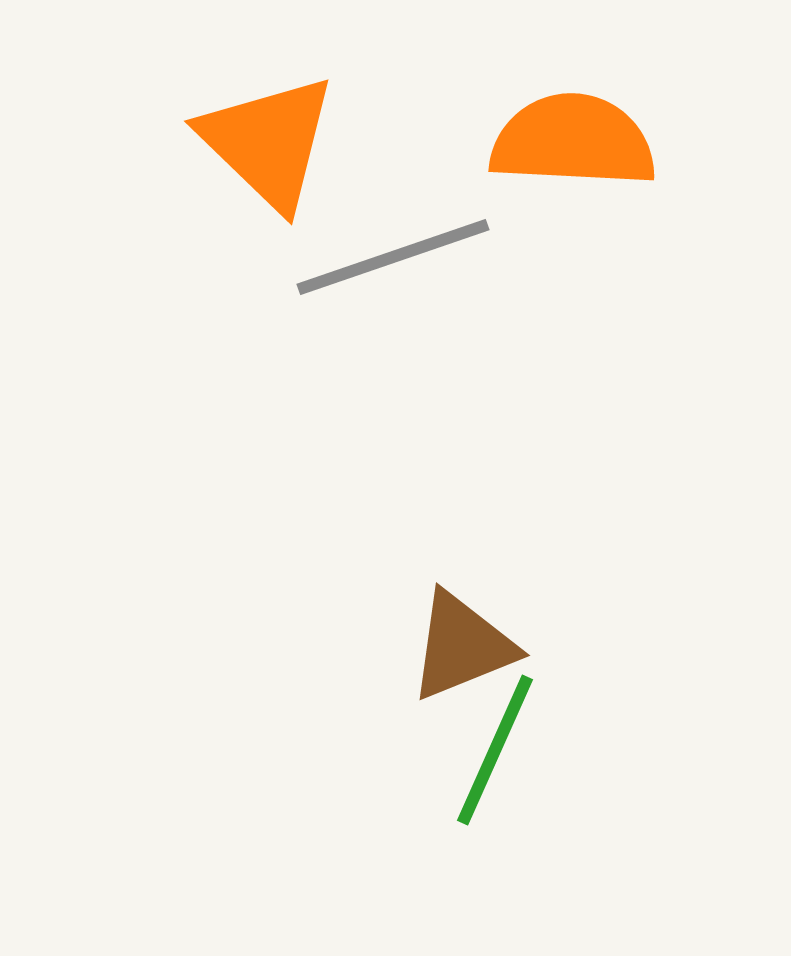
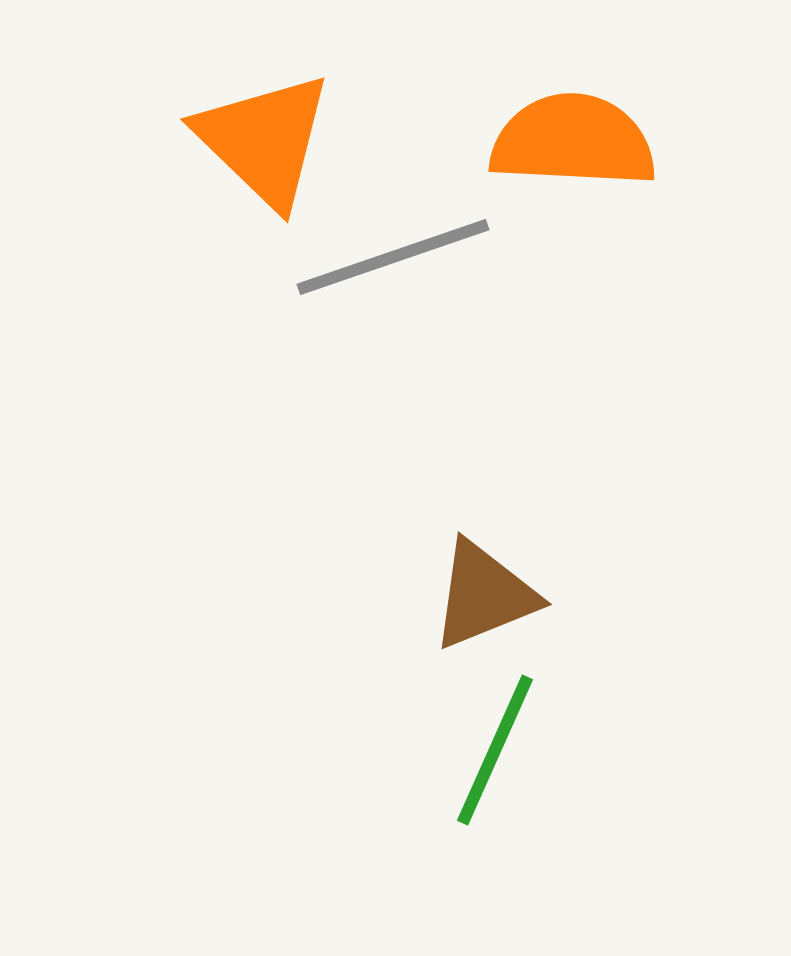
orange triangle: moved 4 px left, 2 px up
brown triangle: moved 22 px right, 51 px up
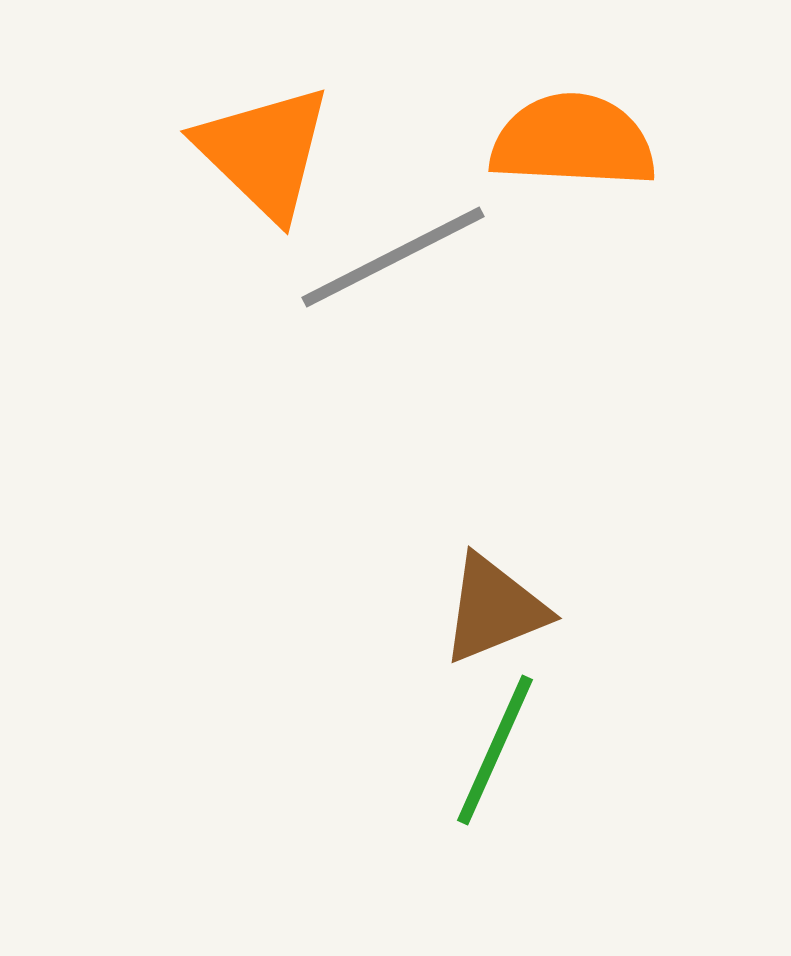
orange triangle: moved 12 px down
gray line: rotated 8 degrees counterclockwise
brown triangle: moved 10 px right, 14 px down
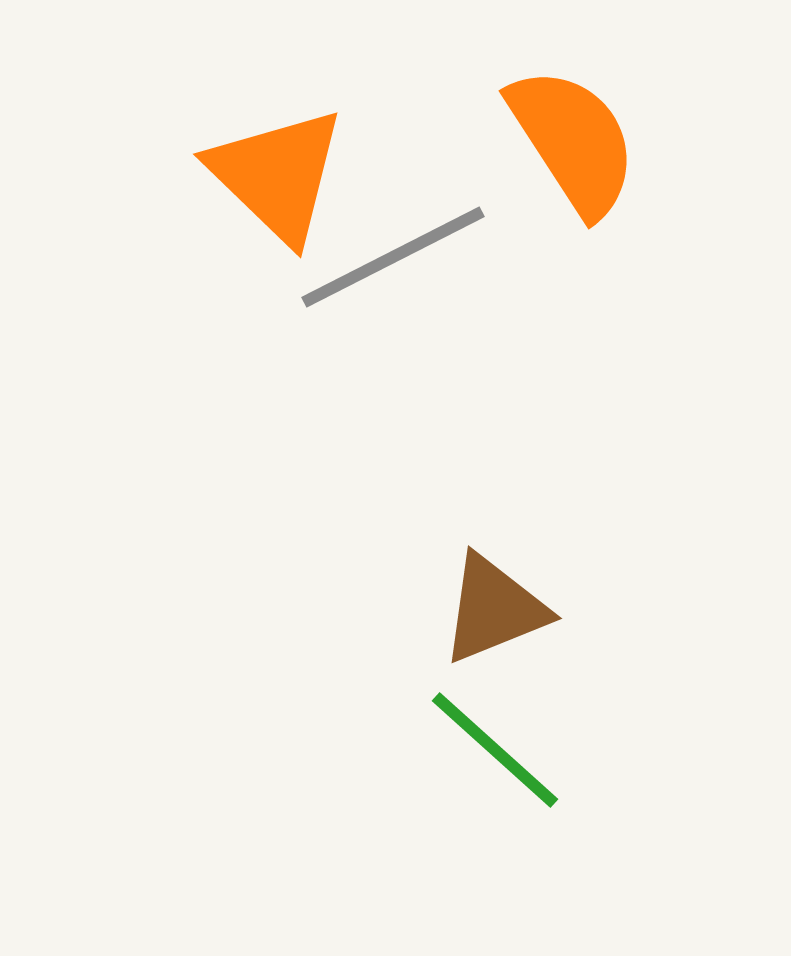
orange semicircle: rotated 54 degrees clockwise
orange triangle: moved 13 px right, 23 px down
green line: rotated 72 degrees counterclockwise
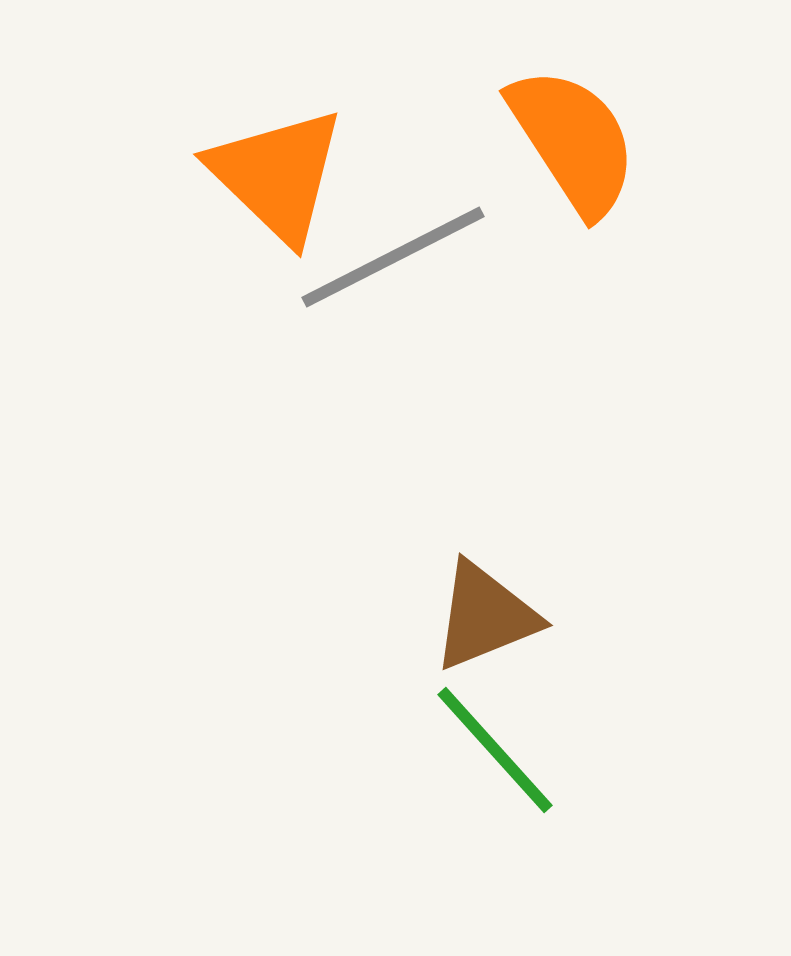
brown triangle: moved 9 px left, 7 px down
green line: rotated 6 degrees clockwise
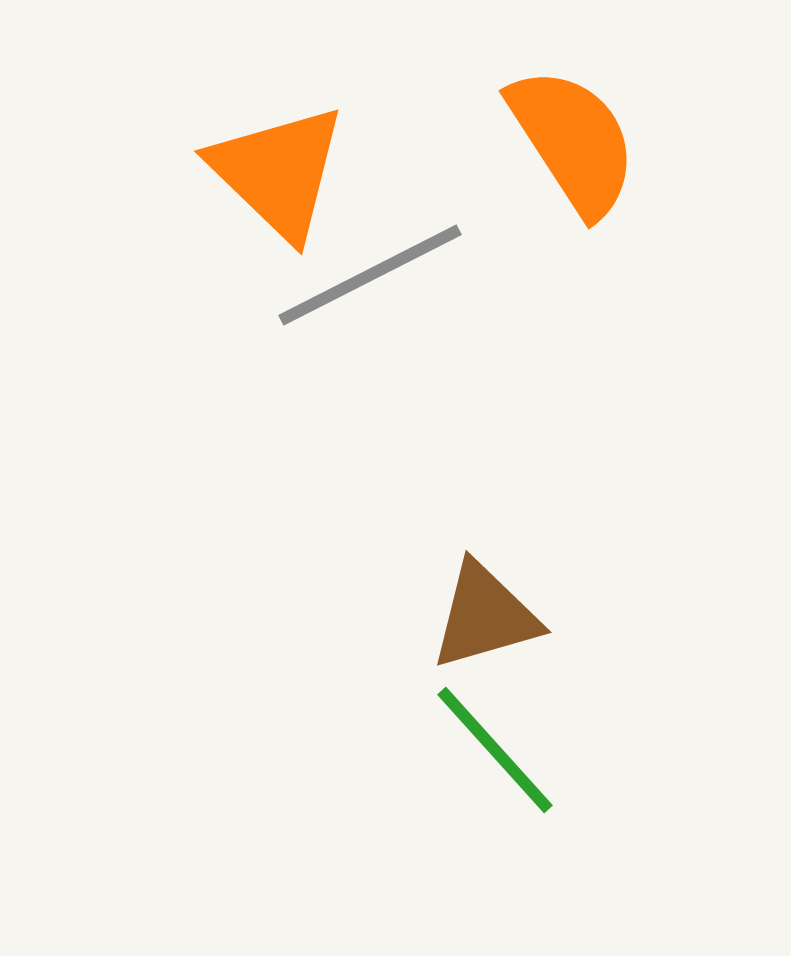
orange triangle: moved 1 px right, 3 px up
gray line: moved 23 px left, 18 px down
brown triangle: rotated 6 degrees clockwise
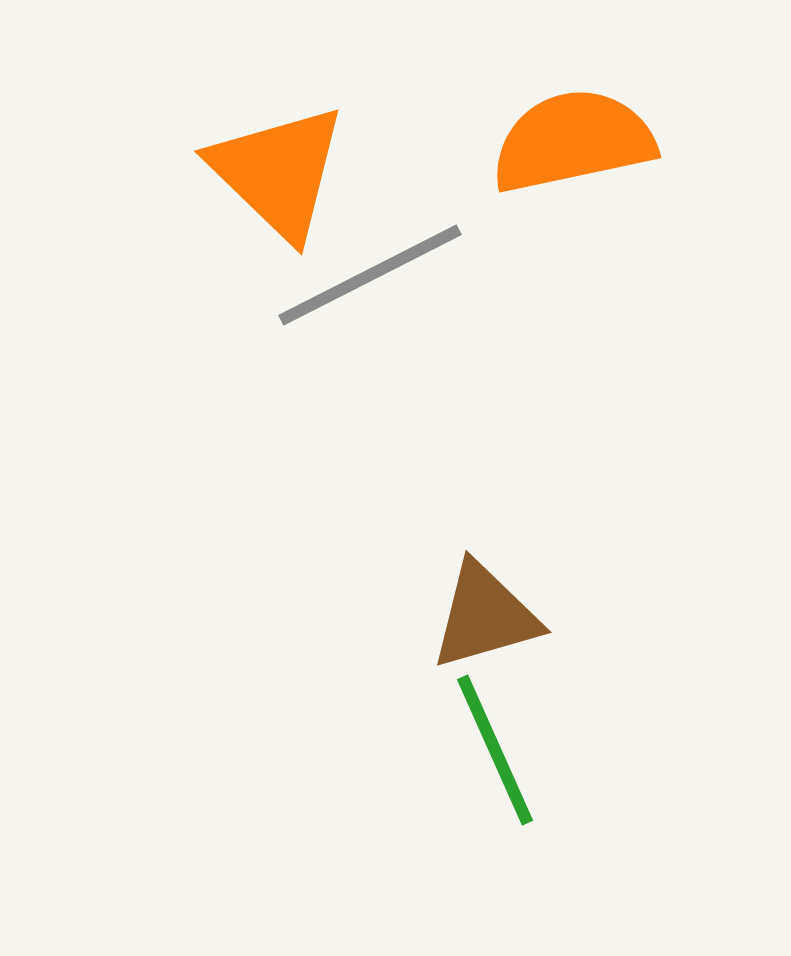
orange semicircle: rotated 69 degrees counterclockwise
green line: rotated 18 degrees clockwise
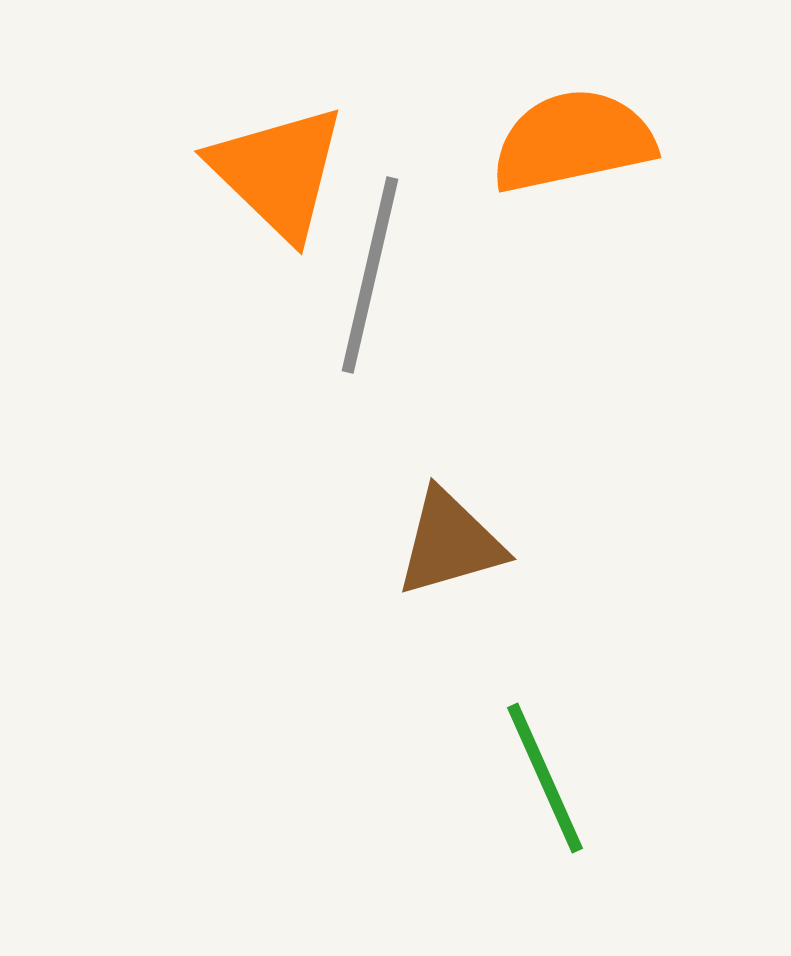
gray line: rotated 50 degrees counterclockwise
brown triangle: moved 35 px left, 73 px up
green line: moved 50 px right, 28 px down
